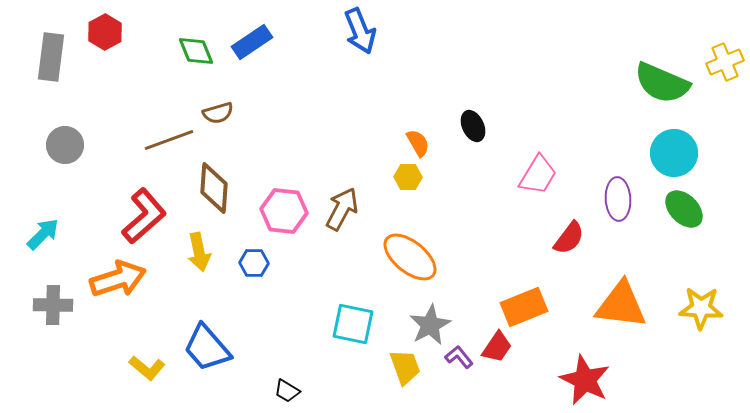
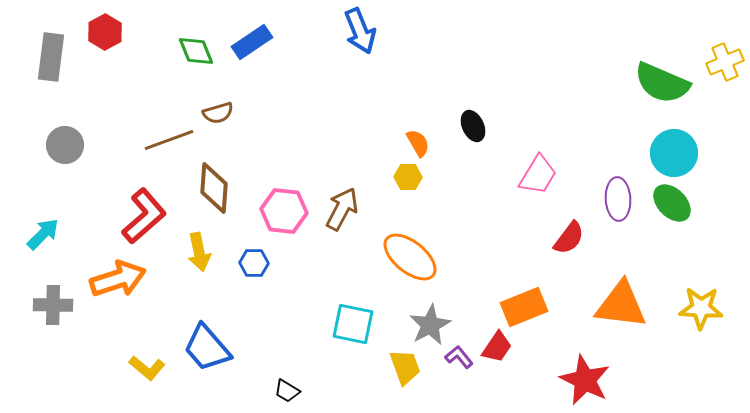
green ellipse: moved 12 px left, 6 px up
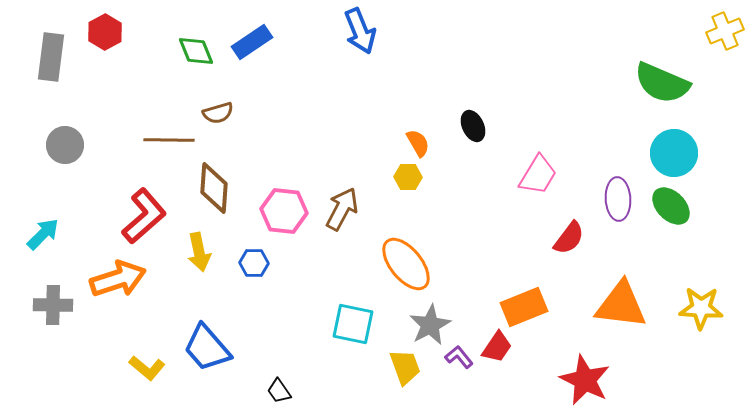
yellow cross: moved 31 px up
brown line: rotated 21 degrees clockwise
green ellipse: moved 1 px left, 3 px down
orange ellipse: moved 4 px left, 7 px down; rotated 12 degrees clockwise
black trapezoid: moved 8 px left; rotated 24 degrees clockwise
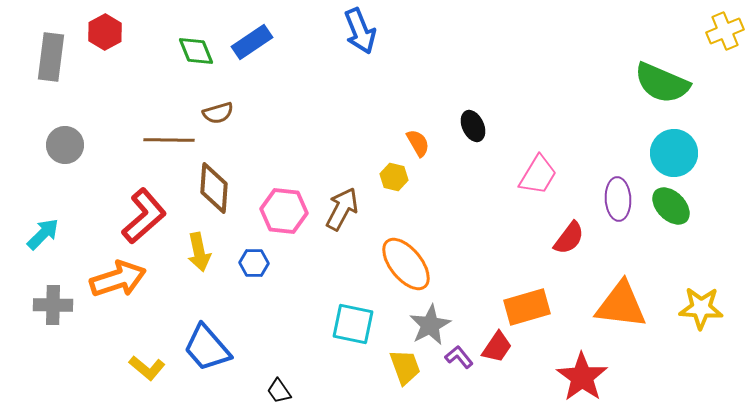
yellow hexagon: moved 14 px left; rotated 12 degrees clockwise
orange rectangle: moved 3 px right; rotated 6 degrees clockwise
red star: moved 3 px left, 3 px up; rotated 9 degrees clockwise
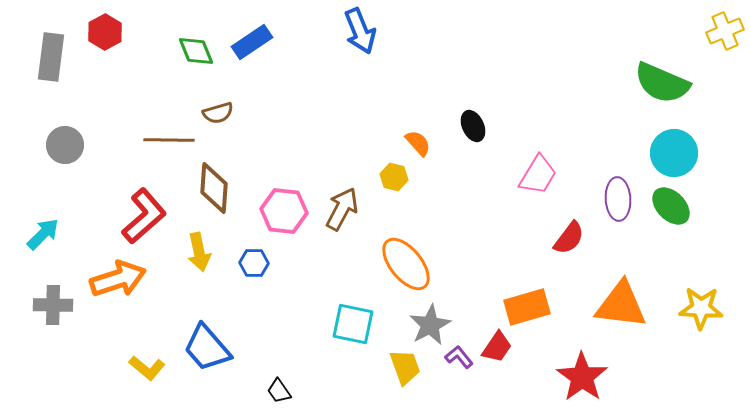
orange semicircle: rotated 12 degrees counterclockwise
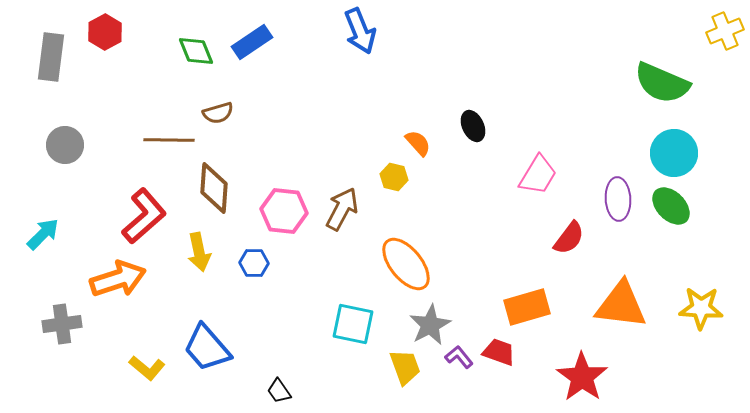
gray cross: moved 9 px right, 19 px down; rotated 9 degrees counterclockwise
red trapezoid: moved 2 px right, 5 px down; rotated 104 degrees counterclockwise
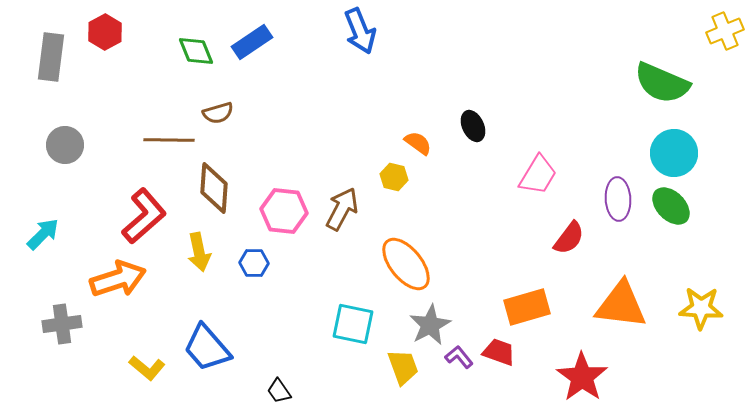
orange semicircle: rotated 12 degrees counterclockwise
yellow trapezoid: moved 2 px left
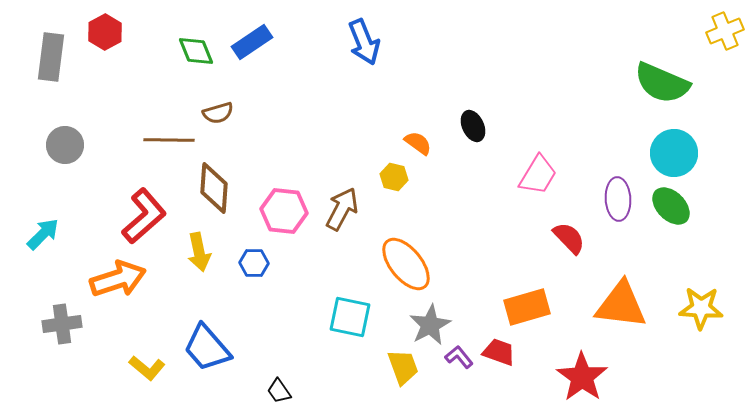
blue arrow: moved 4 px right, 11 px down
red semicircle: rotated 81 degrees counterclockwise
cyan square: moved 3 px left, 7 px up
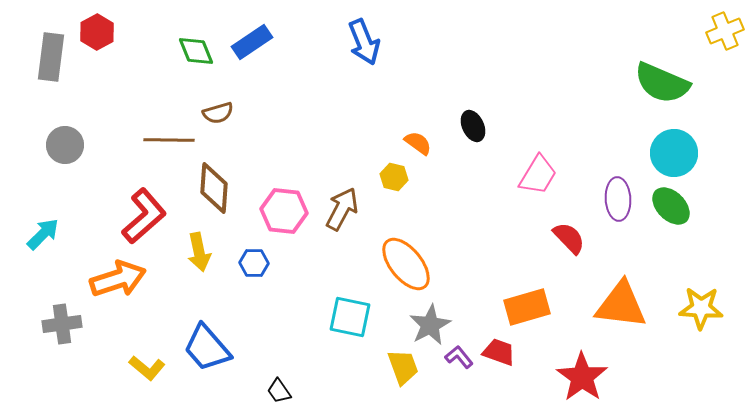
red hexagon: moved 8 px left
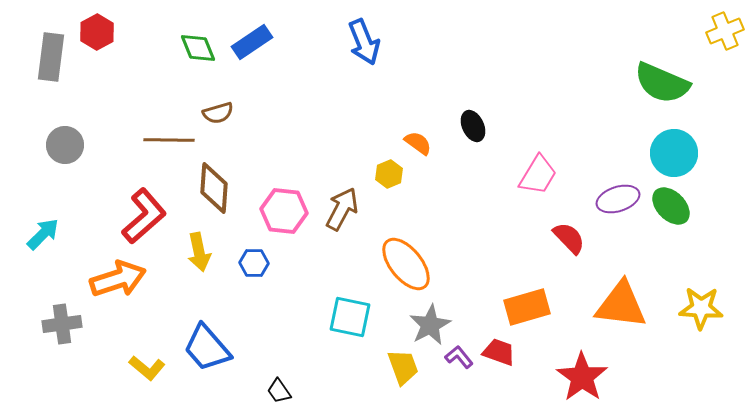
green diamond: moved 2 px right, 3 px up
yellow hexagon: moved 5 px left, 3 px up; rotated 24 degrees clockwise
purple ellipse: rotated 75 degrees clockwise
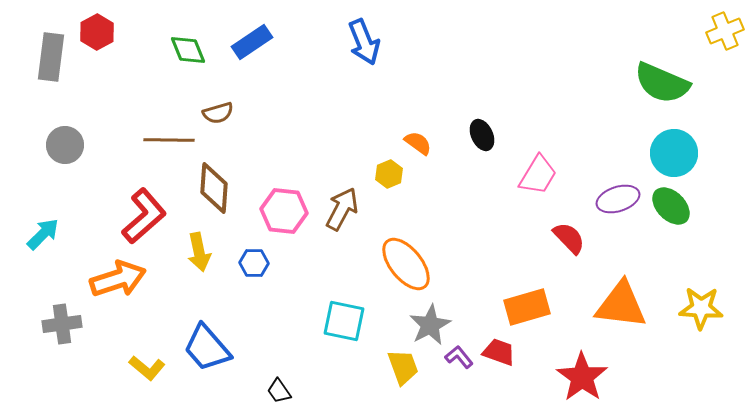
green diamond: moved 10 px left, 2 px down
black ellipse: moved 9 px right, 9 px down
cyan square: moved 6 px left, 4 px down
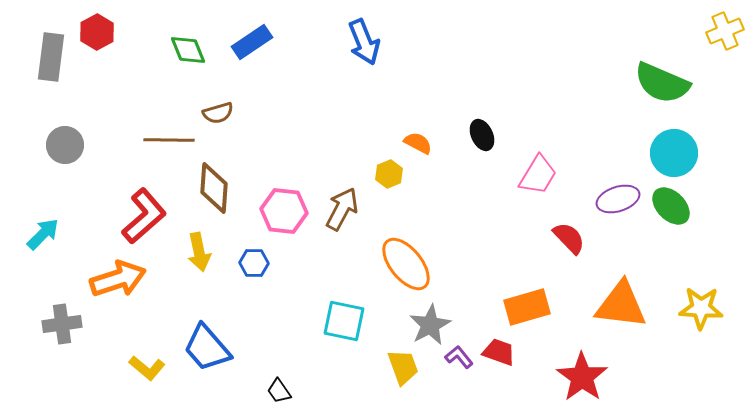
orange semicircle: rotated 8 degrees counterclockwise
